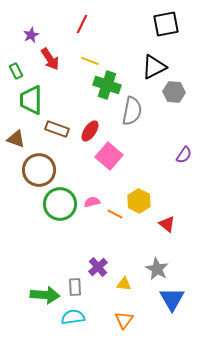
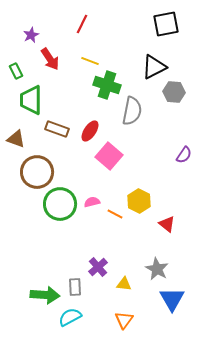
brown circle: moved 2 px left, 2 px down
cyan semicircle: moved 3 px left; rotated 20 degrees counterclockwise
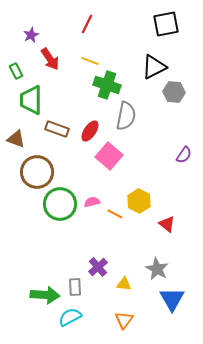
red line: moved 5 px right
gray semicircle: moved 6 px left, 5 px down
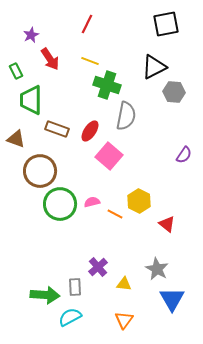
brown circle: moved 3 px right, 1 px up
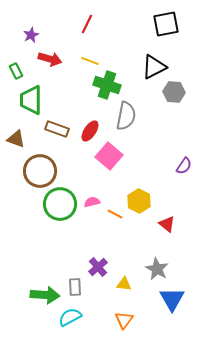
red arrow: rotated 40 degrees counterclockwise
purple semicircle: moved 11 px down
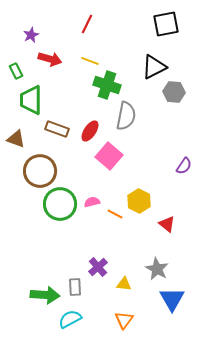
cyan semicircle: moved 2 px down
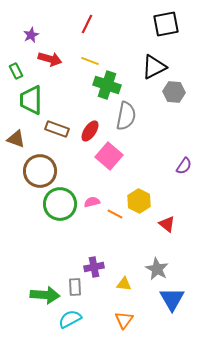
purple cross: moved 4 px left; rotated 30 degrees clockwise
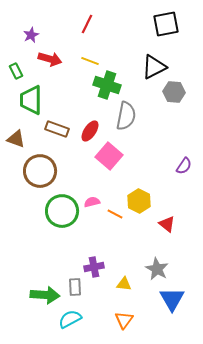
green circle: moved 2 px right, 7 px down
